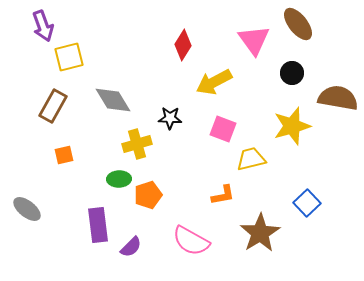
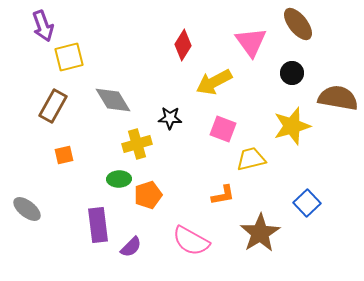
pink triangle: moved 3 px left, 2 px down
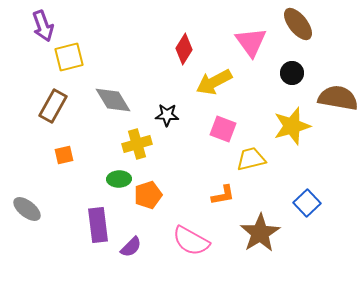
red diamond: moved 1 px right, 4 px down
black star: moved 3 px left, 3 px up
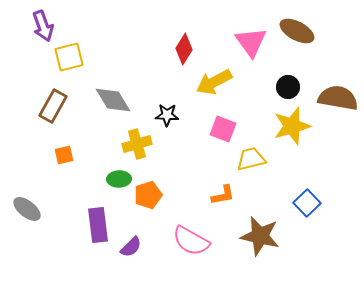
brown ellipse: moved 1 px left, 7 px down; rotated 24 degrees counterclockwise
black circle: moved 4 px left, 14 px down
brown star: moved 3 px down; rotated 27 degrees counterclockwise
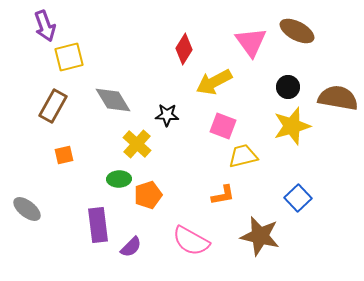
purple arrow: moved 2 px right
pink square: moved 3 px up
yellow cross: rotated 32 degrees counterclockwise
yellow trapezoid: moved 8 px left, 3 px up
blue square: moved 9 px left, 5 px up
